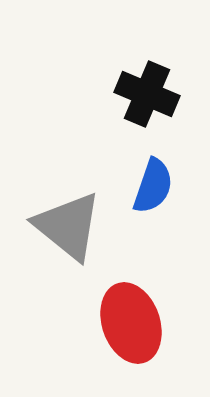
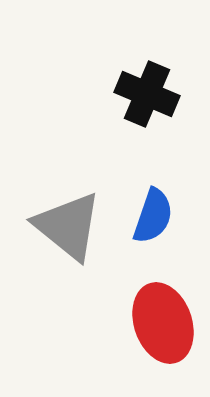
blue semicircle: moved 30 px down
red ellipse: moved 32 px right
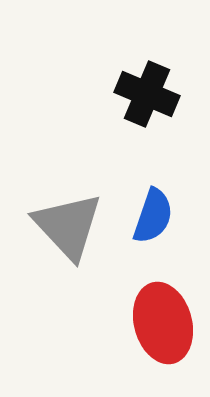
gray triangle: rotated 8 degrees clockwise
red ellipse: rotated 4 degrees clockwise
